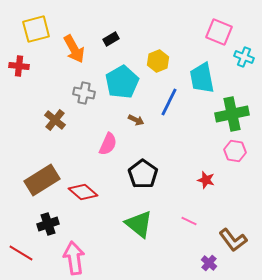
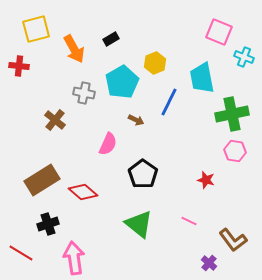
yellow hexagon: moved 3 px left, 2 px down
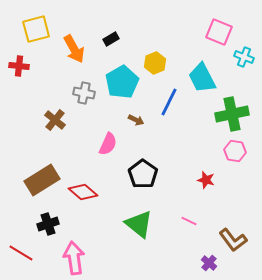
cyan trapezoid: rotated 16 degrees counterclockwise
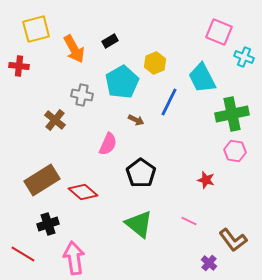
black rectangle: moved 1 px left, 2 px down
gray cross: moved 2 px left, 2 px down
black pentagon: moved 2 px left, 1 px up
red line: moved 2 px right, 1 px down
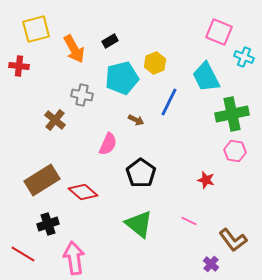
cyan trapezoid: moved 4 px right, 1 px up
cyan pentagon: moved 4 px up; rotated 16 degrees clockwise
purple cross: moved 2 px right, 1 px down
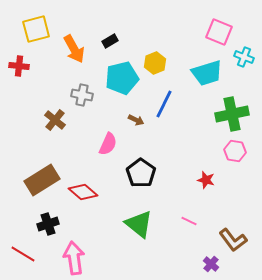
cyan trapezoid: moved 1 px right, 4 px up; rotated 80 degrees counterclockwise
blue line: moved 5 px left, 2 px down
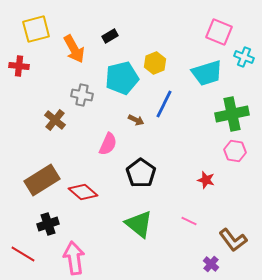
black rectangle: moved 5 px up
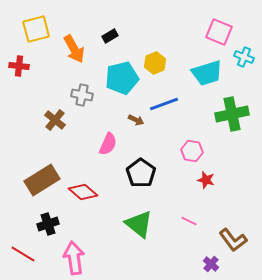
blue line: rotated 44 degrees clockwise
pink hexagon: moved 43 px left
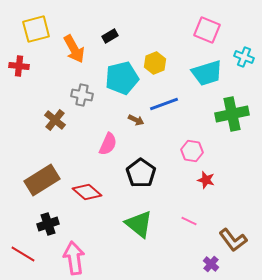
pink square: moved 12 px left, 2 px up
red diamond: moved 4 px right
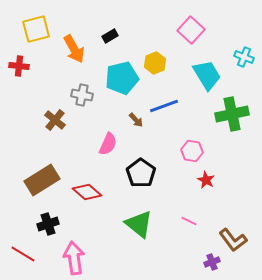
pink square: moved 16 px left; rotated 20 degrees clockwise
cyan trapezoid: moved 2 px down; rotated 104 degrees counterclockwise
blue line: moved 2 px down
brown arrow: rotated 21 degrees clockwise
red star: rotated 12 degrees clockwise
purple cross: moved 1 px right, 2 px up; rotated 28 degrees clockwise
